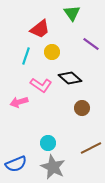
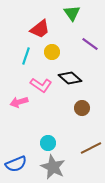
purple line: moved 1 px left
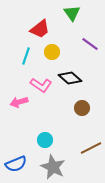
cyan circle: moved 3 px left, 3 px up
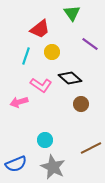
brown circle: moved 1 px left, 4 px up
